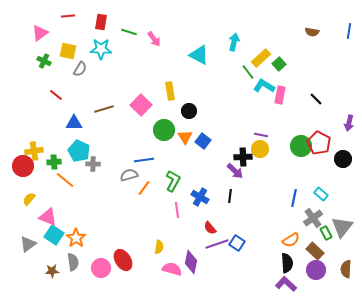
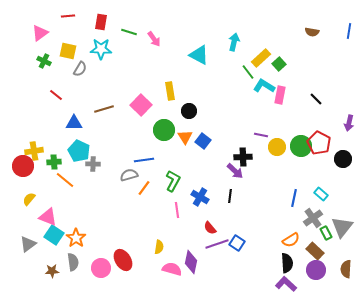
yellow circle at (260, 149): moved 17 px right, 2 px up
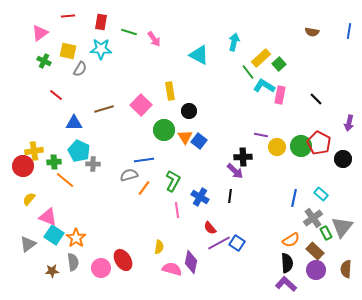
blue square at (203, 141): moved 4 px left
purple line at (217, 244): moved 2 px right, 1 px up; rotated 10 degrees counterclockwise
